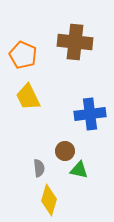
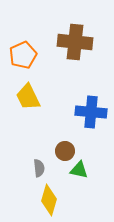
orange pentagon: rotated 24 degrees clockwise
blue cross: moved 1 px right, 2 px up; rotated 12 degrees clockwise
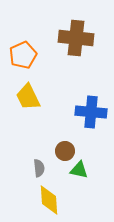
brown cross: moved 1 px right, 4 px up
yellow diamond: rotated 20 degrees counterclockwise
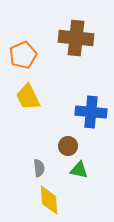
brown circle: moved 3 px right, 5 px up
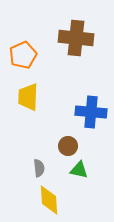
yellow trapezoid: rotated 28 degrees clockwise
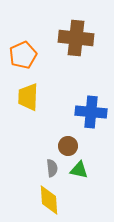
gray semicircle: moved 13 px right
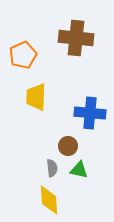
yellow trapezoid: moved 8 px right
blue cross: moved 1 px left, 1 px down
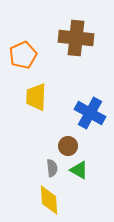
blue cross: rotated 24 degrees clockwise
green triangle: rotated 18 degrees clockwise
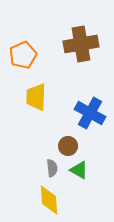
brown cross: moved 5 px right, 6 px down; rotated 16 degrees counterclockwise
